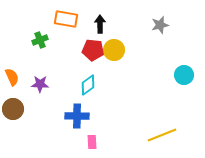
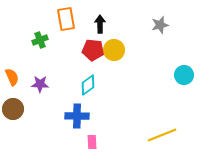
orange rectangle: rotated 70 degrees clockwise
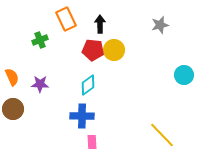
orange rectangle: rotated 15 degrees counterclockwise
blue cross: moved 5 px right
yellow line: rotated 68 degrees clockwise
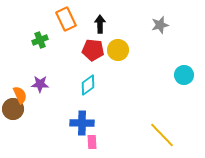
yellow circle: moved 4 px right
orange semicircle: moved 8 px right, 18 px down
blue cross: moved 7 px down
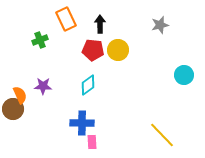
purple star: moved 3 px right, 2 px down
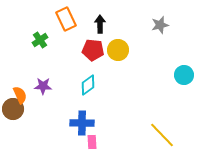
green cross: rotated 14 degrees counterclockwise
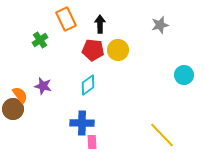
purple star: rotated 12 degrees clockwise
orange semicircle: rotated 12 degrees counterclockwise
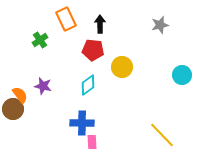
yellow circle: moved 4 px right, 17 px down
cyan circle: moved 2 px left
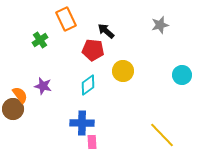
black arrow: moved 6 px right, 7 px down; rotated 48 degrees counterclockwise
yellow circle: moved 1 px right, 4 px down
